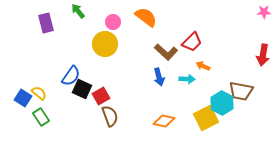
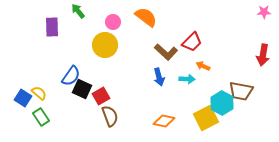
purple rectangle: moved 6 px right, 4 px down; rotated 12 degrees clockwise
yellow circle: moved 1 px down
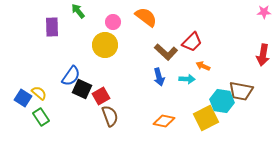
cyan hexagon: moved 2 px up; rotated 20 degrees counterclockwise
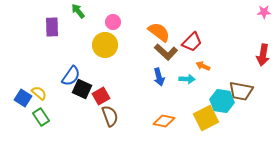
orange semicircle: moved 13 px right, 15 px down
